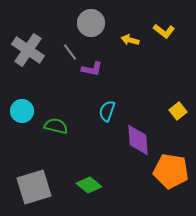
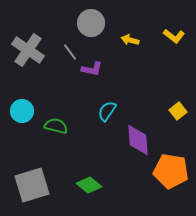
yellow L-shape: moved 10 px right, 5 px down
cyan semicircle: rotated 15 degrees clockwise
gray square: moved 2 px left, 2 px up
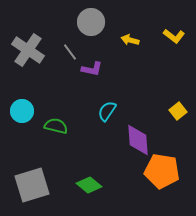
gray circle: moved 1 px up
orange pentagon: moved 9 px left
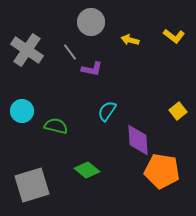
gray cross: moved 1 px left
green diamond: moved 2 px left, 15 px up
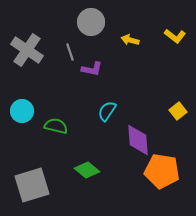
yellow L-shape: moved 1 px right
gray line: rotated 18 degrees clockwise
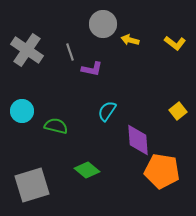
gray circle: moved 12 px right, 2 px down
yellow L-shape: moved 7 px down
